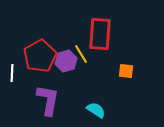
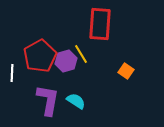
red rectangle: moved 10 px up
orange square: rotated 28 degrees clockwise
cyan semicircle: moved 20 px left, 9 px up
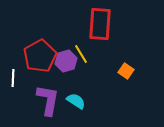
white line: moved 1 px right, 5 px down
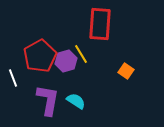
white line: rotated 24 degrees counterclockwise
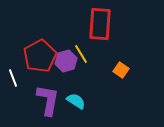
orange square: moved 5 px left, 1 px up
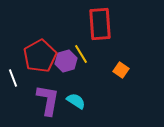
red rectangle: rotated 8 degrees counterclockwise
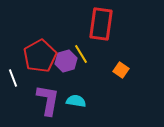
red rectangle: moved 1 px right; rotated 12 degrees clockwise
cyan semicircle: rotated 24 degrees counterclockwise
